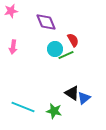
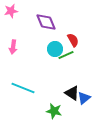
cyan line: moved 19 px up
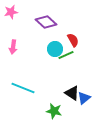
pink star: moved 1 px down
purple diamond: rotated 25 degrees counterclockwise
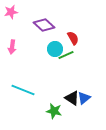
purple diamond: moved 2 px left, 3 px down
red semicircle: moved 2 px up
pink arrow: moved 1 px left
cyan line: moved 2 px down
black triangle: moved 5 px down
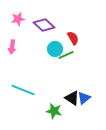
pink star: moved 7 px right, 7 px down
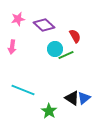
red semicircle: moved 2 px right, 2 px up
green star: moved 5 px left; rotated 21 degrees clockwise
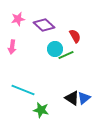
green star: moved 8 px left, 1 px up; rotated 21 degrees counterclockwise
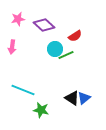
red semicircle: rotated 88 degrees clockwise
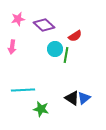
green line: rotated 56 degrees counterclockwise
cyan line: rotated 25 degrees counterclockwise
green star: moved 1 px up
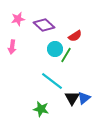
green line: rotated 21 degrees clockwise
cyan line: moved 29 px right, 9 px up; rotated 40 degrees clockwise
black triangle: rotated 28 degrees clockwise
